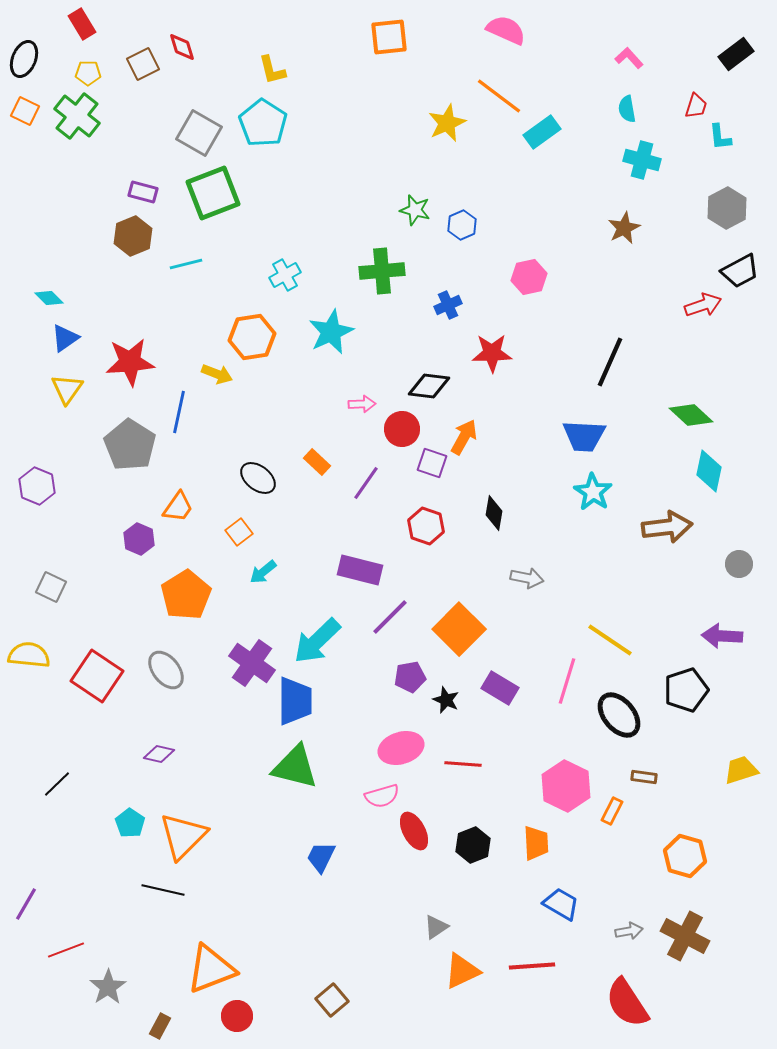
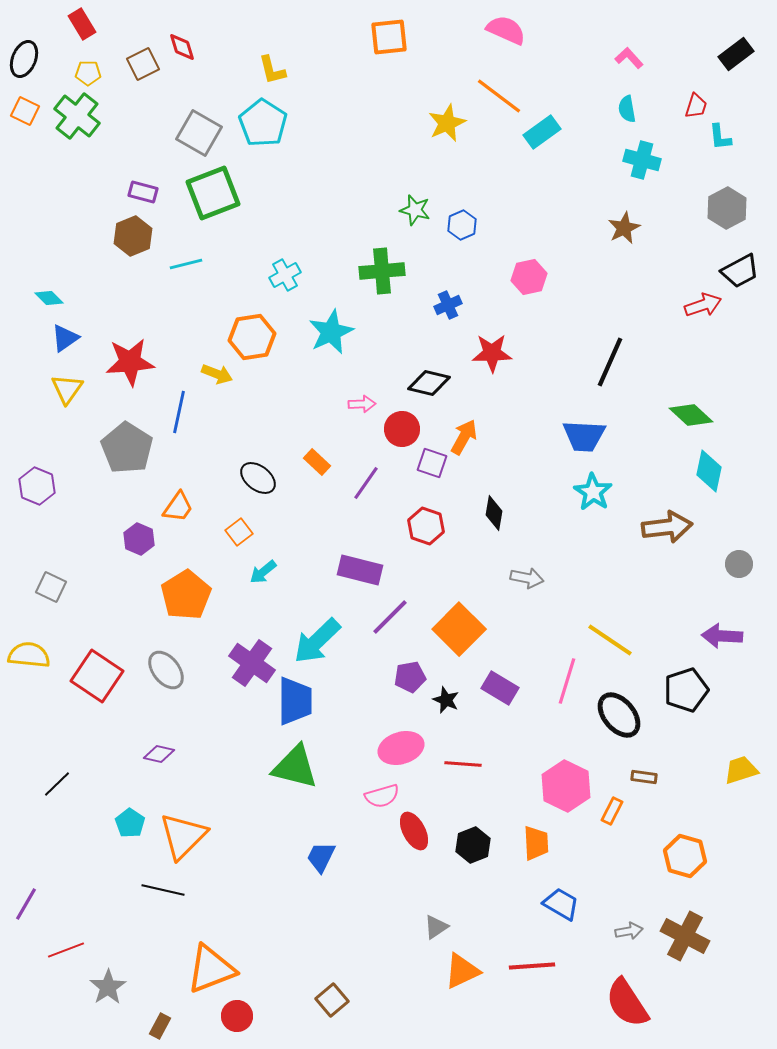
black diamond at (429, 386): moved 3 px up; rotated 6 degrees clockwise
gray pentagon at (130, 445): moved 3 px left, 3 px down
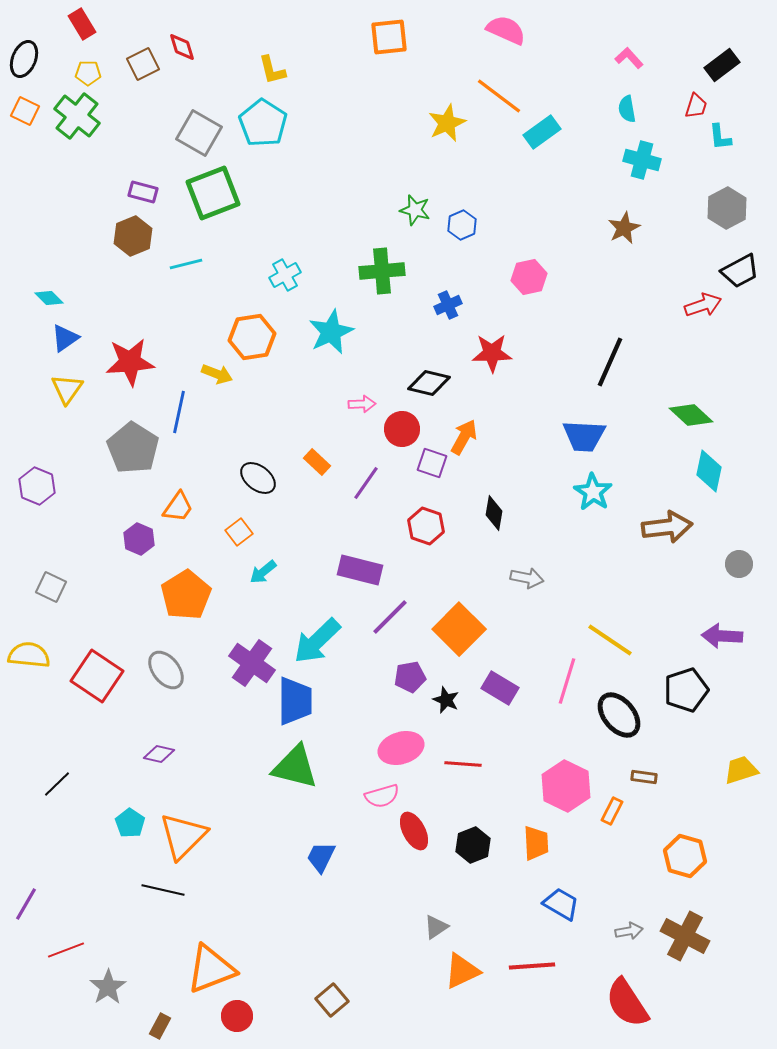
black rectangle at (736, 54): moved 14 px left, 11 px down
gray pentagon at (127, 448): moved 6 px right
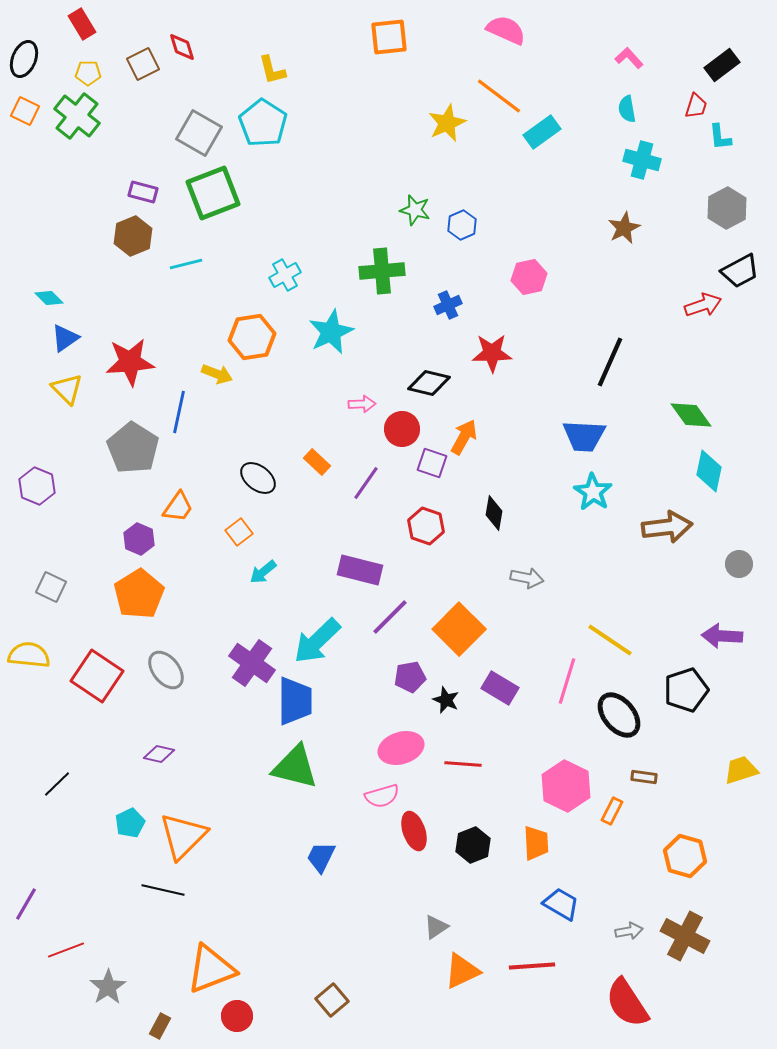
yellow triangle at (67, 389): rotated 20 degrees counterclockwise
green diamond at (691, 415): rotated 12 degrees clockwise
orange pentagon at (186, 595): moved 47 px left, 1 px up
cyan pentagon at (130, 823): rotated 12 degrees clockwise
red ellipse at (414, 831): rotated 9 degrees clockwise
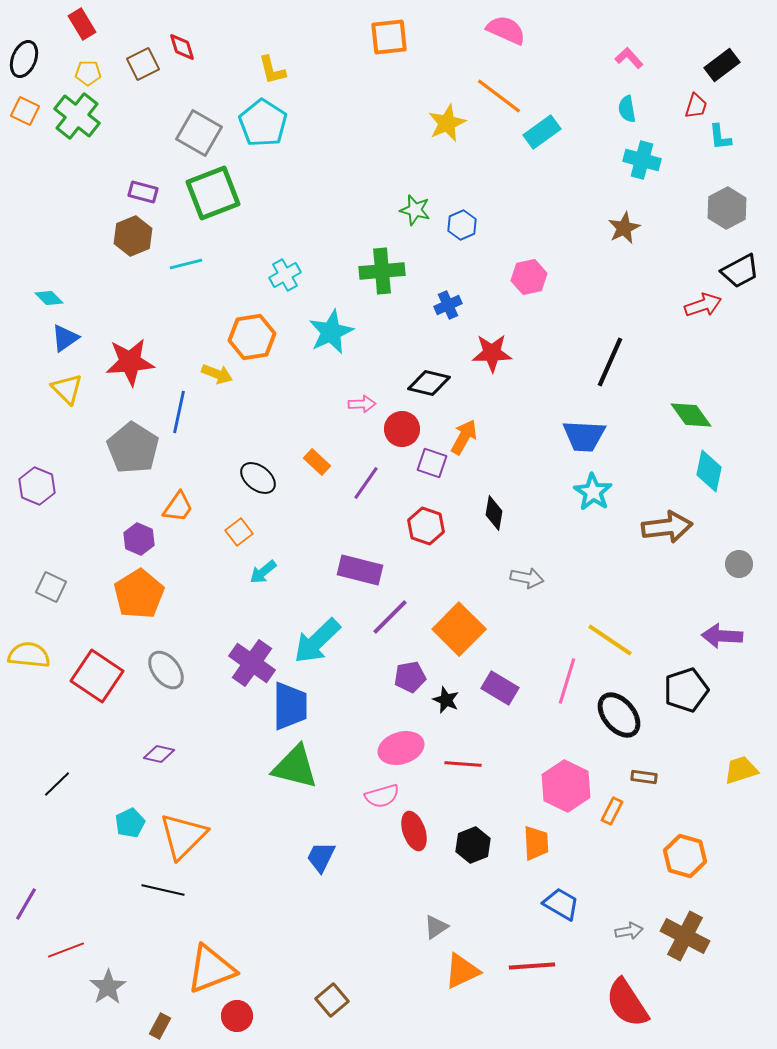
blue trapezoid at (295, 701): moved 5 px left, 5 px down
